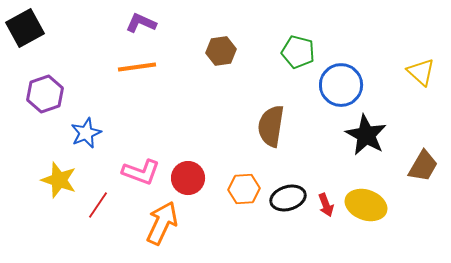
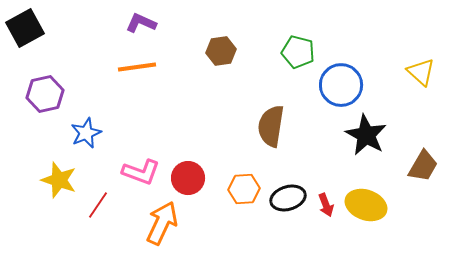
purple hexagon: rotated 6 degrees clockwise
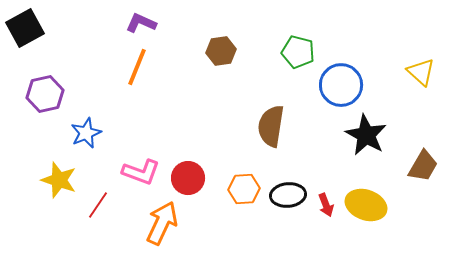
orange line: rotated 60 degrees counterclockwise
black ellipse: moved 3 px up; rotated 12 degrees clockwise
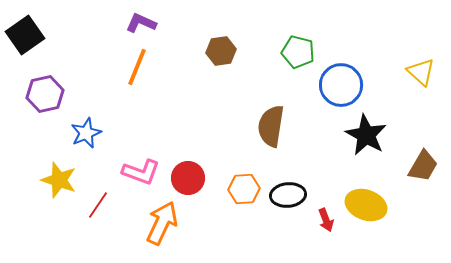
black square: moved 7 px down; rotated 6 degrees counterclockwise
red arrow: moved 15 px down
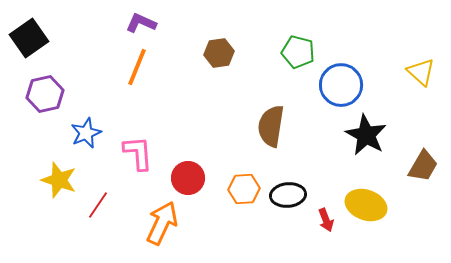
black square: moved 4 px right, 3 px down
brown hexagon: moved 2 px left, 2 px down
pink L-shape: moved 3 px left, 19 px up; rotated 114 degrees counterclockwise
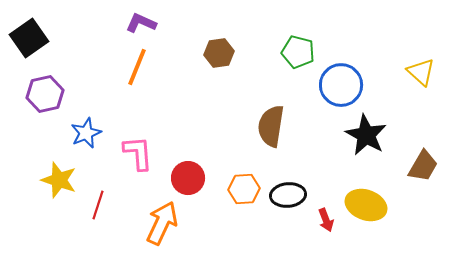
red line: rotated 16 degrees counterclockwise
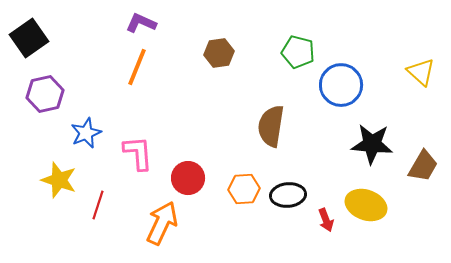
black star: moved 6 px right, 9 px down; rotated 24 degrees counterclockwise
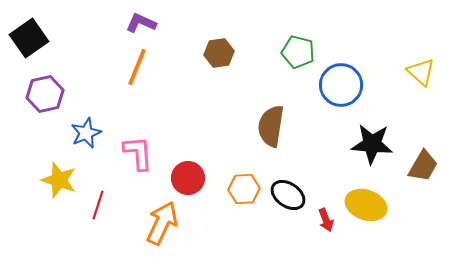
black ellipse: rotated 40 degrees clockwise
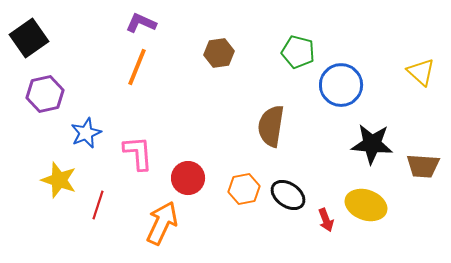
brown trapezoid: rotated 64 degrees clockwise
orange hexagon: rotated 8 degrees counterclockwise
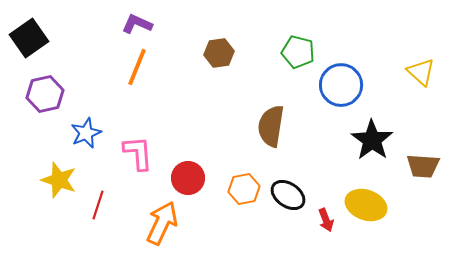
purple L-shape: moved 4 px left, 1 px down
black star: moved 4 px up; rotated 30 degrees clockwise
